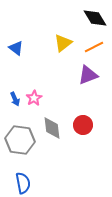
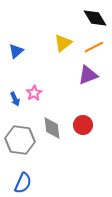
blue triangle: moved 3 px down; rotated 42 degrees clockwise
pink star: moved 5 px up
blue semicircle: rotated 35 degrees clockwise
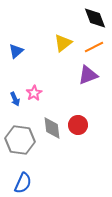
black diamond: rotated 10 degrees clockwise
red circle: moved 5 px left
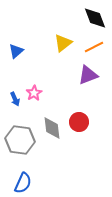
red circle: moved 1 px right, 3 px up
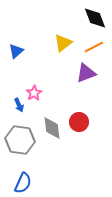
purple triangle: moved 2 px left, 2 px up
blue arrow: moved 4 px right, 6 px down
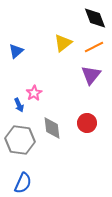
purple triangle: moved 5 px right, 2 px down; rotated 30 degrees counterclockwise
red circle: moved 8 px right, 1 px down
